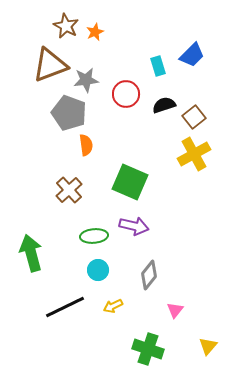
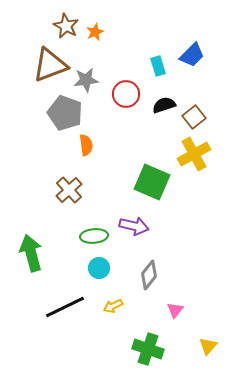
gray pentagon: moved 4 px left
green square: moved 22 px right
cyan circle: moved 1 px right, 2 px up
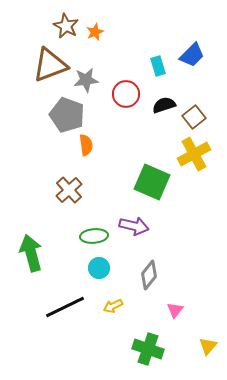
gray pentagon: moved 2 px right, 2 px down
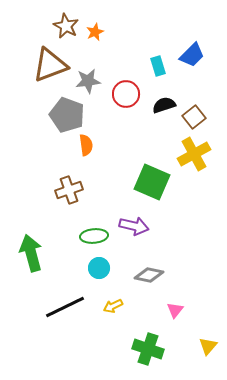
gray star: moved 2 px right, 1 px down
brown cross: rotated 24 degrees clockwise
gray diamond: rotated 64 degrees clockwise
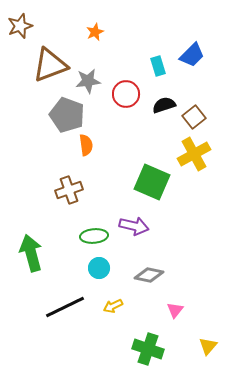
brown star: moved 46 px left; rotated 25 degrees clockwise
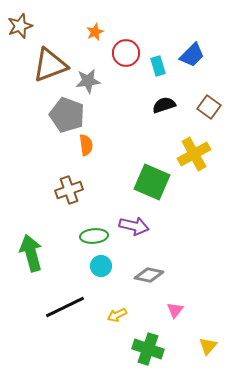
red circle: moved 41 px up
brown square: moved 15 px right, 10 px up; rotated 15 degrees counterclockwise
cyan circle: moved 2 px right, 2 px up
yellow arrow: moved 4 px right, 9 px down
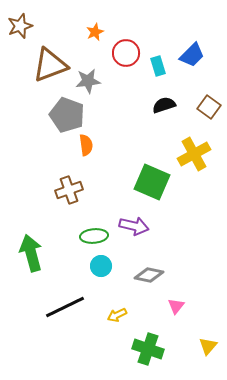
pink triangle: moved 1 px right, 4 px up
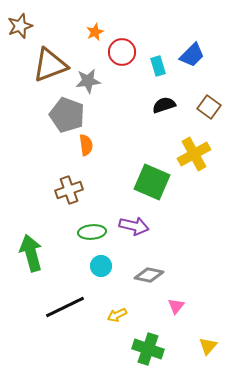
red circle: moved 4 px left, 1 px up
green ellipse: moved 2 px left, 4 px up
